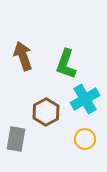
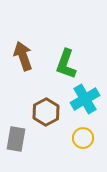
yellow circle: moved 2 px left, 1 px up
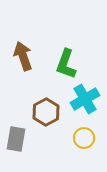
yellow circle: moved 1 px right
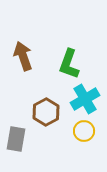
green L-shape: moved 3 px right
yellow circle: moved 7 px up
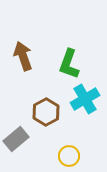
yellow circle: moved 15 px left, 25 px down
gray rectangle: rotated 40 degrees clockwise
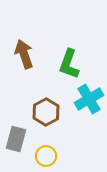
brown arrow: moved 1 px right, 2 px up
cyan cross: moved 4 px right
gray rectangle: rotated 35 degrees counterclockwise
yellow circle: moved 23 px left
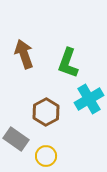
green L-shape: moved 1 px left, 1 px up
gray rectangle: rotated 70 degrees counterclockwise
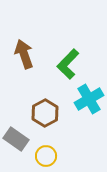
green L-shape: moved 1 px down; rotated 24 degrees clockwise
brown hexagon: moved 1 px left, 1 px down
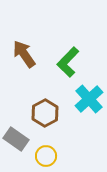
brown arrow: rotated 16 degrees counterclockwise
green L-shape: moved 2 px up
cyan cross: rotated 12 degrees counterclockwise
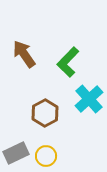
gray rectangle: moved 14 px down; rotated 60 degrees counterclockwise
